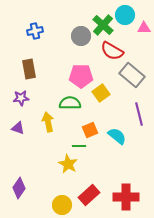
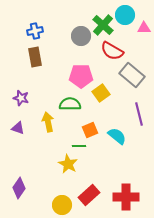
brown rectangle: moved 6 px right, 12 px up
purple star: rotated 21 degrees clockwise
green semicircle: moved 1 px down
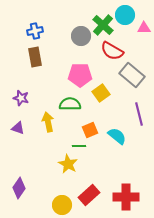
pink pentagon: moved 1 px left, 1 px up
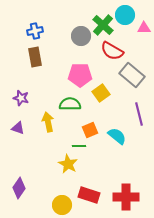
red rectangle: rotated 60 degrees clockwise
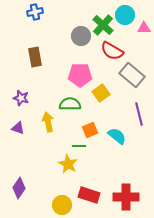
blue cross: moved 19 px up
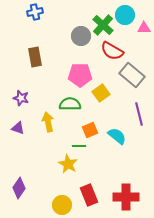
red rectangle: rotated 50 degrees clockwise
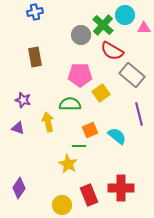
gray circle: moved 1 px up
purple star: moved 2 px right, 2 px down
red cross: moved 5 px left, 9 px up
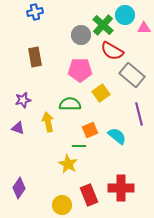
pink pentagon: moved 5 px up
purple star: rotated 28 degrees counterclockwise
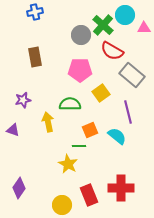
purple line: moved 11 px left, 2 px up
purple triangle: moved 5 px left, 2 px down
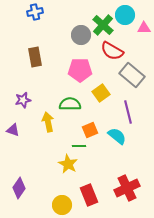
red cross: moved 6 px right; rotated 25 degrees counterclockwise
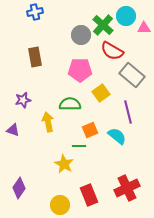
cyan circle: moved 1 px right, 1 px down
yellow star: moved 4 px left
yellow circle: moved 2 px left
